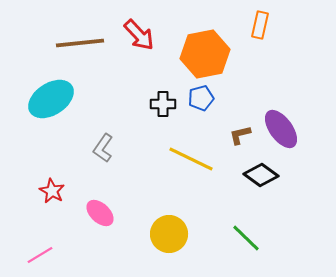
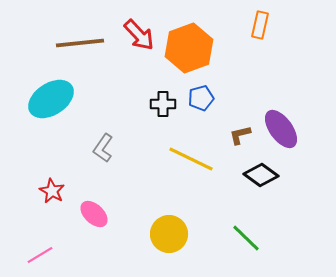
orange hexagon: moved 16 px left, 6 px up; rotated 9 degrees counterclockwise
pink ellipse: moved 6 px left, 1 px down
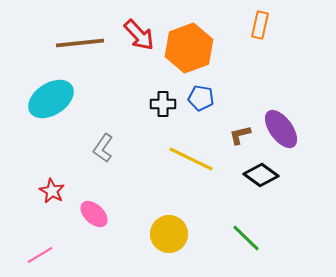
blue pentagon: rotated 25 degrees clockwise
